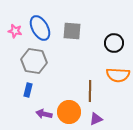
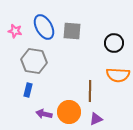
blue ellipse: moved 4 px right, 1 px up
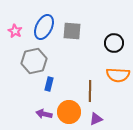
blue ellipse: rotated 55 degrees clockwise
pink star: rotated 16 degrees clockwise
gray hexagon: rotated 20 degrees counterclockwise
blue rectangle: moved 21 px right, 6 px up
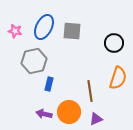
pink star: rotated 16 degrees counterclockwise
orange semicircle: moved 3 px down; rotated 75 degrees counterclockwise
brown line: rotated 10 degrees counterclockwise
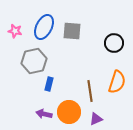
orange semicircle: moved 1 px left, 4 px down
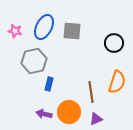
brown line: moved 1 px right, 1 px down
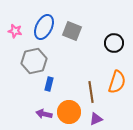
gray square: rotated 18 degrees clockwise
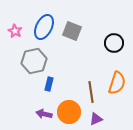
pink star: rotated 16 degrees clockwise
orange semicircle: moved 1 px down
